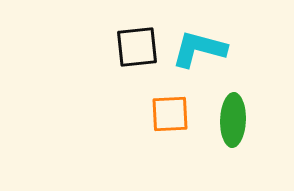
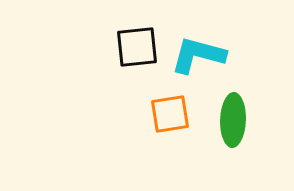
cyan L-shape: moved 1 px left, 6 px down
orange square: rotated 6 degrees counterclockwise
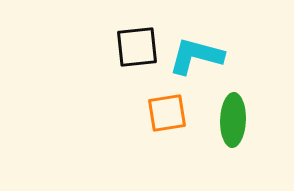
cyan L-shape: moved 2 px left, 1 px down
orange square: moved 3 px left, 1 px up
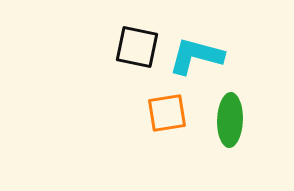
black square: rotated 18 degrees clockwise
green ellipse: moved 3 px left
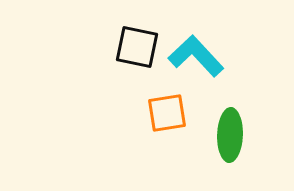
cyan L-shape: rotated 32 degrees clockwise
green ellipse: moved 15 px down
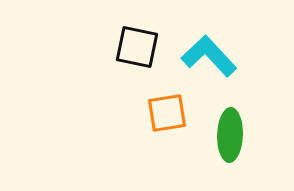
cyan L-shape: moved 13 px right
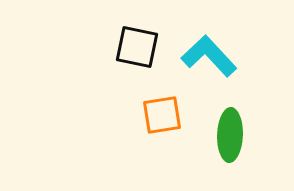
orange square: moved 5 px left, 2 px down
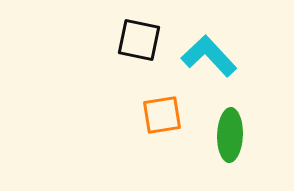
black square: moved 2 px right, 7 px up
